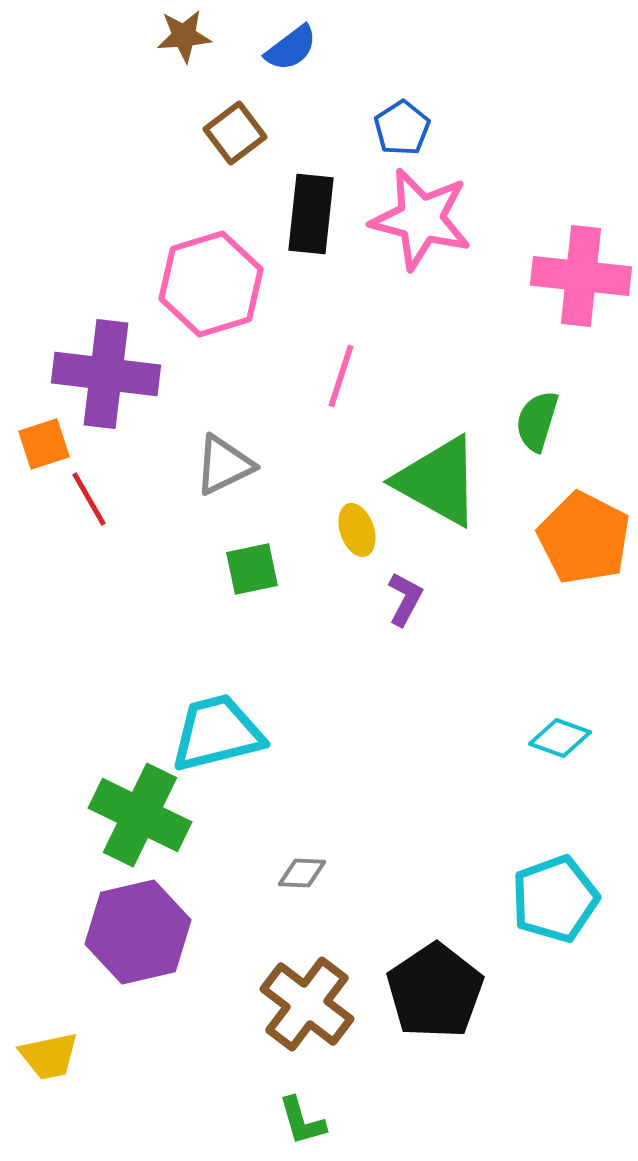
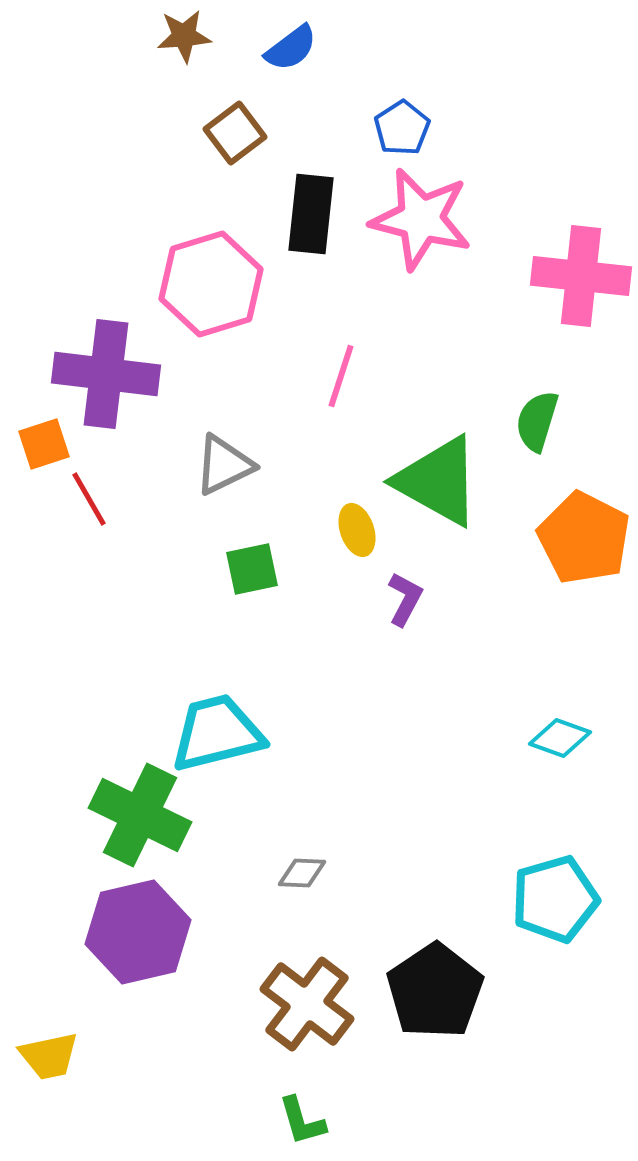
cyan pentagon: rotated 4 degrees clockwise
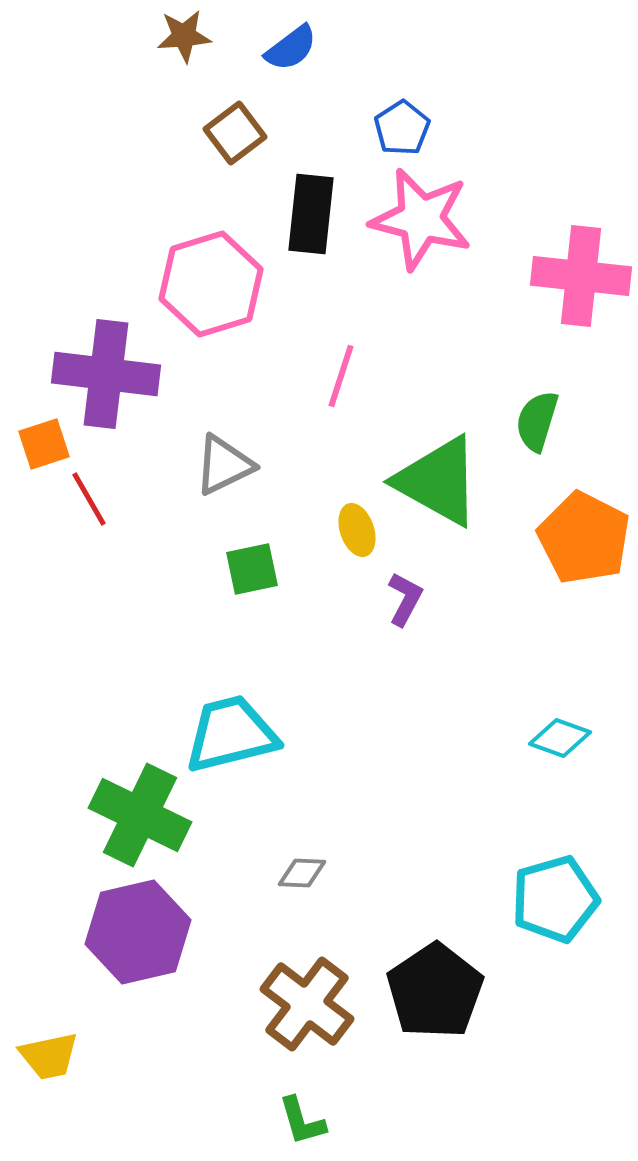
cyan trapezoid: moved 14 px right, 1 px down
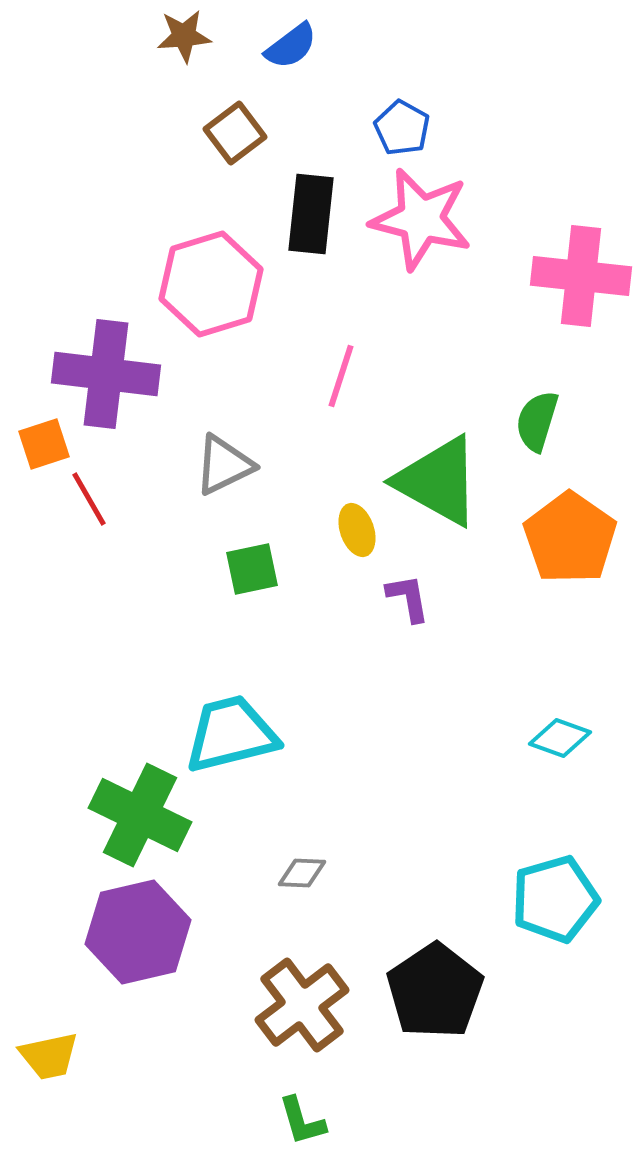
blue semicircle: moved 2 px up
blue pentagon: rotated 10 degrees counterclockwise
orange pentagon: moved 14 px left; rotated 8 degrees clockwise
purple L-shape: moved 3 px right, 1 px up; rotated 38 degrees counterclockwise
brown cross: moved 5 px left, 1 px down; rotated 16 degrees clockwise
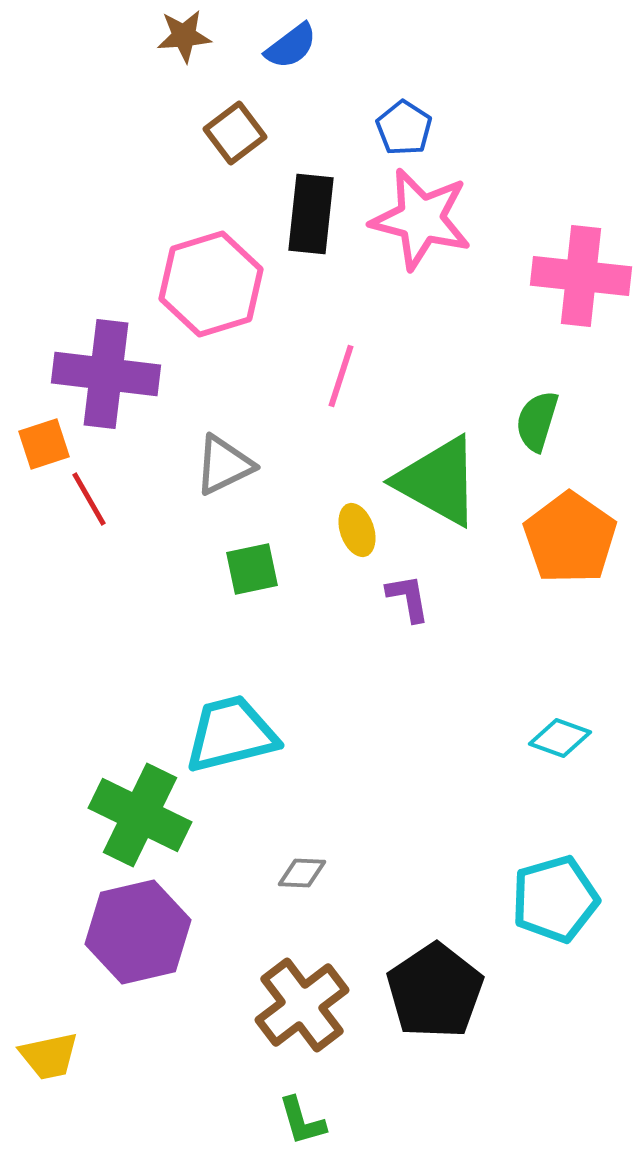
blue pentagon: moved 2 px right; rotated 4 degrees clockwise
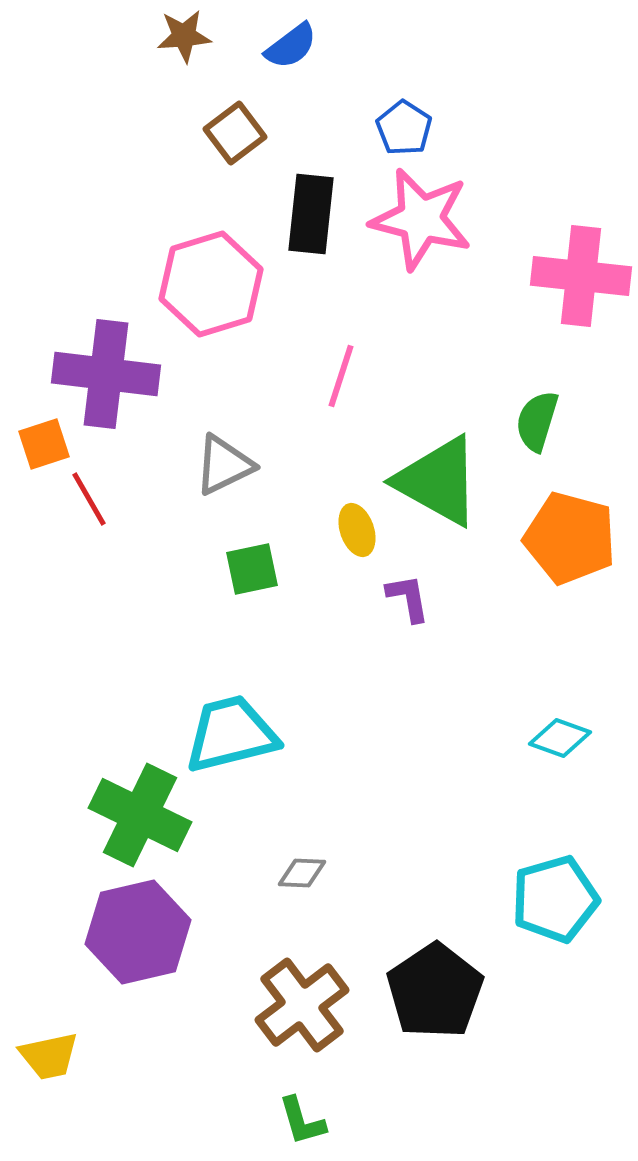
orange pentagon: rotated 20 degrees counterclockwise
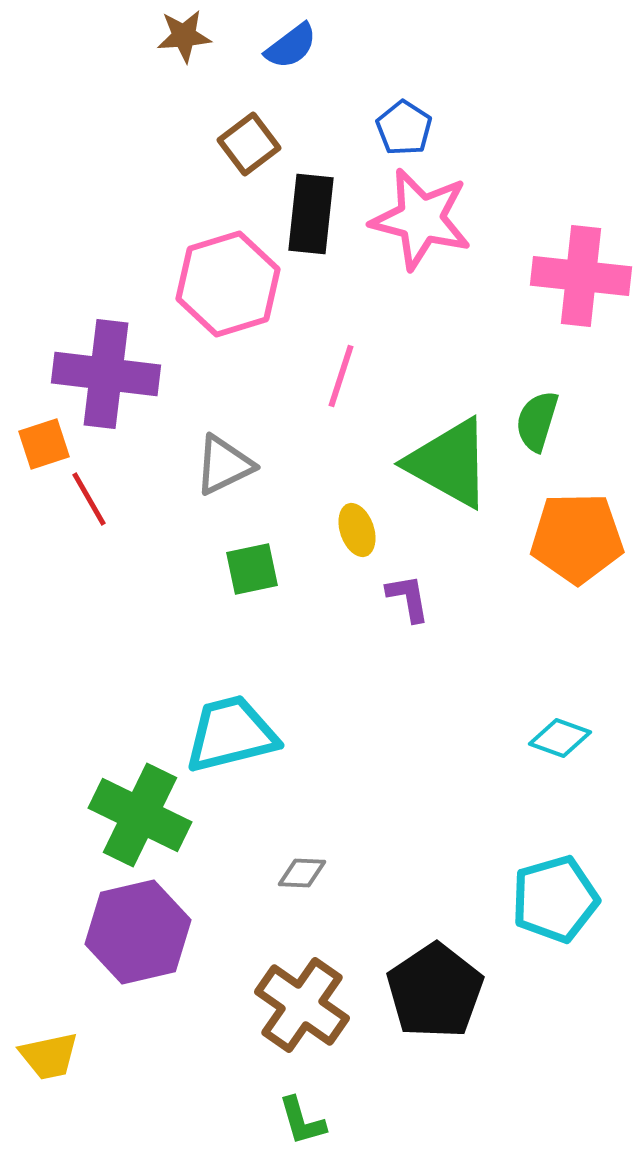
brown square: moved 14 px right, 11 px down
pink hexagon: moved 17 px right
green triangle: moved 11 px right, 18 px up
orange pentagon: moved 7 px right; rotated 16 degrees counterclockwise
brown cross: rotated 18 degrees counterclockwise
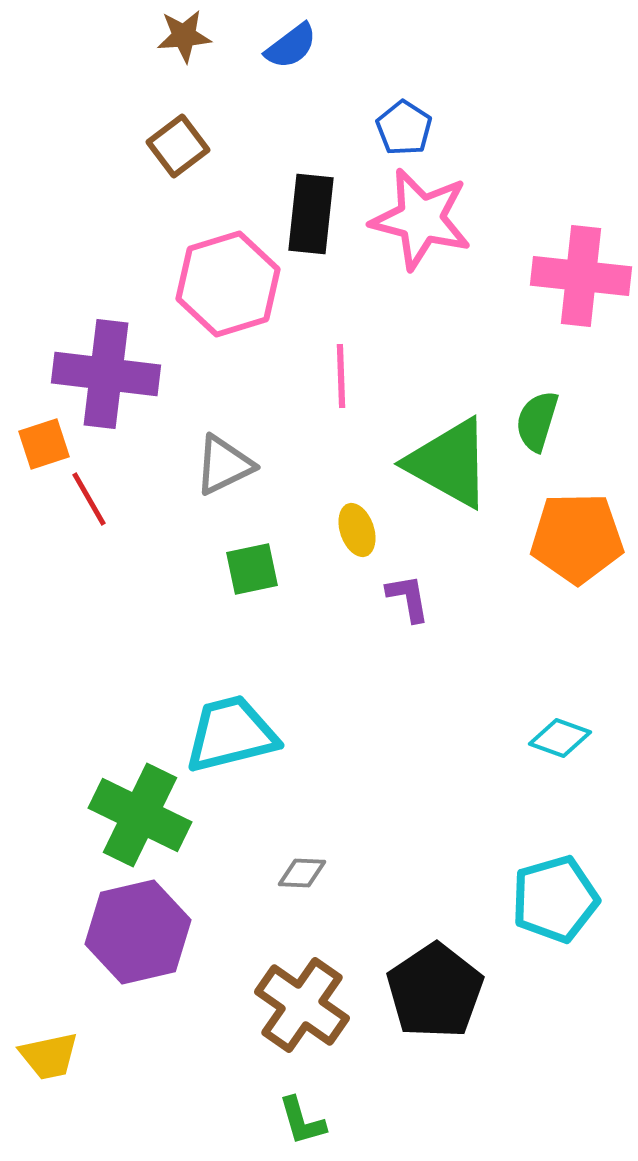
brown square: moved 71 px left, 2 px down
pink line: rotated 20 degrees counterclockwise
